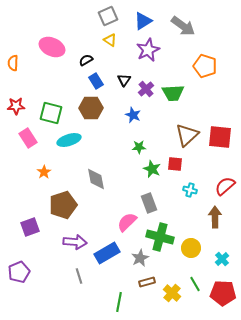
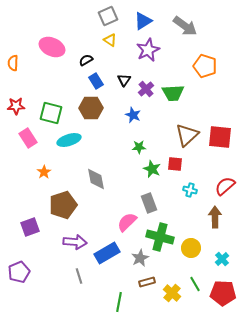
gray arrow at (183, 26): moved 2 px right
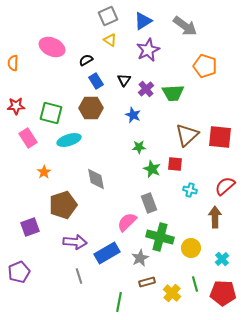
green line at (195, 284): rotated 14 degrees clockwise
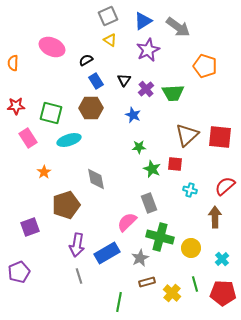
gray arrow at (185, 26): moved 7 px left, 1 px down
brown pentagon at (63, 205): moved 3 px right
purple arrow at (75, 242): moved 2 px right, 3 px down; rotated 95 degrees clockwise
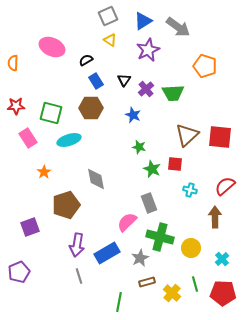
green star at (139, 147): rotated 16 degrees clockwise
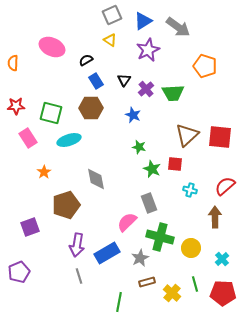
gray square at (108, 16): moved 4 px right, 1 px up
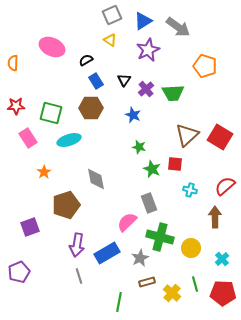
red square at (220, 137): rotated 25 degrees clockwise
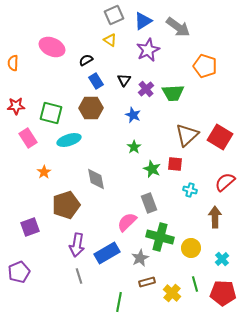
gray square at (112, 15): moved 2 px right
green star at (139, 147): moved 5 px left; rotated 24 degrees clockwise
red semicircle at (225, 186): moved 4 px up
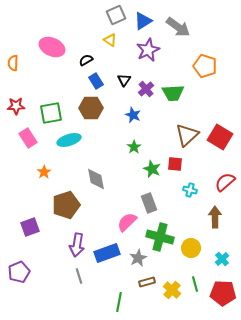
gray square at (114, 15): moved 2 px right
green square at (51, 113): rotated 25 degrees counterclockwise
blue rectangle at (107, 253): rotated 10 degrees clockwise
gray star at (140, 258): moved 2 px left
yellow cross at (172, 293): moved 3 px up
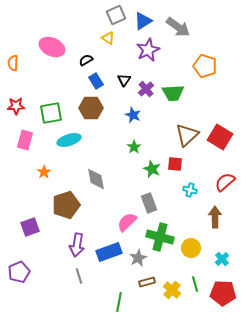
yellow triangle at (110, 40): moved 2 px left, 2 px up
pink rectangle at (28, 138): moved 3 px left, 2 px down; rotated 48 degrees clockwise
blue rectangle at (107, 253): moved 2 px right, 1 px up
